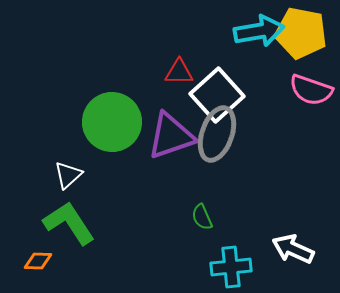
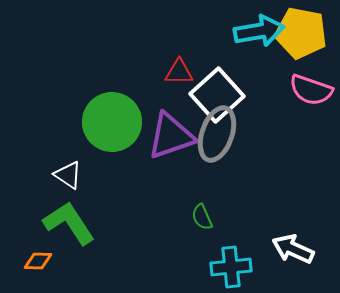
white triangle: rotated 44 degrees counterclockwise
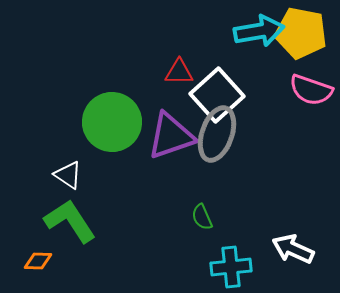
green L-shape: moved 1 px right, 2 px up
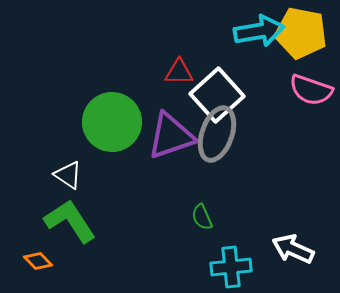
orange diamond: rotated 44 degrees clockwise
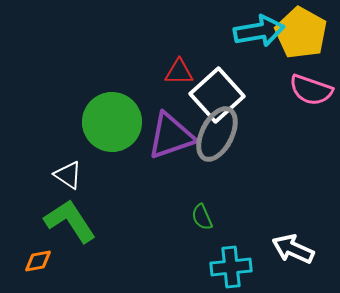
yellow pentagon: rotated 18 degrees clockwise
gray ellipse: rotated 8 degrees clockwise
orange diamond: rotated 56 degrees counterclockwise
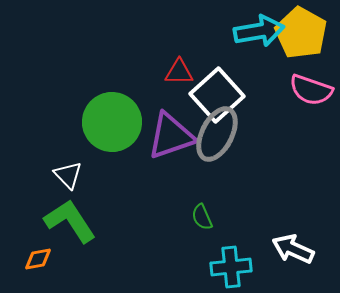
white triangle: rotated 12 degrees clockwise
orange diamond: moved 2 px up
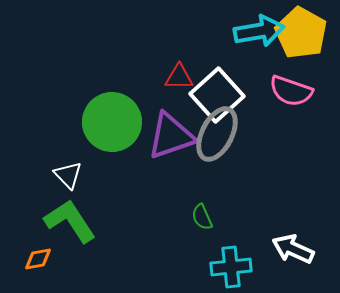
red triangle: moved 5 px down
pink semicircle: moved 20 px left, 1 px down
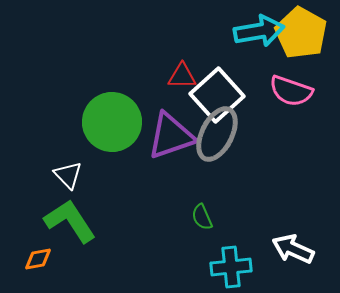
red triangle: moved 3 px right, 1 px up
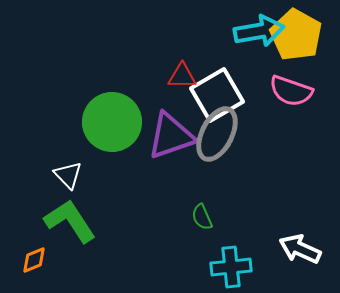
yellow pentagon: moved 5 px left, 2 px down
white square: rotated 12 degrees clockwise
white arrow: moved 7 px right
orange diamond: moved 4 px left, 1 px down; rotated 12 degrees counterclockwise
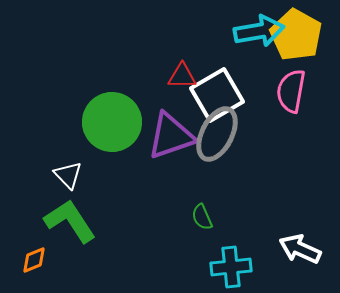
pink semicircle: rotated 81 degrees clockwise
